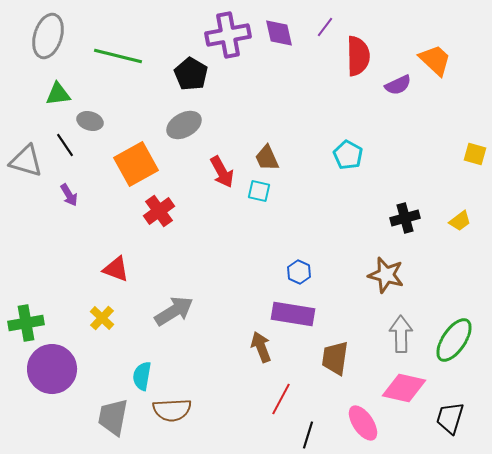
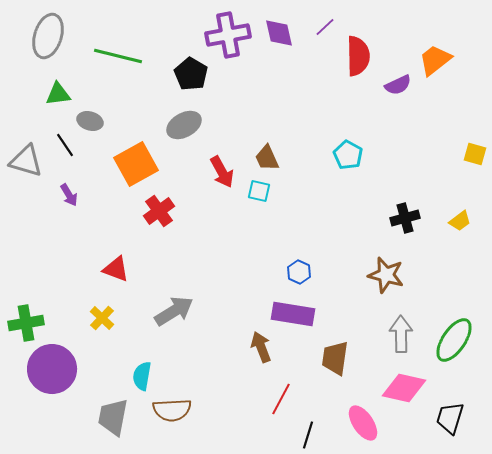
purple line at (325, 27): rotated 10 degrees clockwise
orange trapezoid at (435, 60): rotated 81 degrees counterclockwise
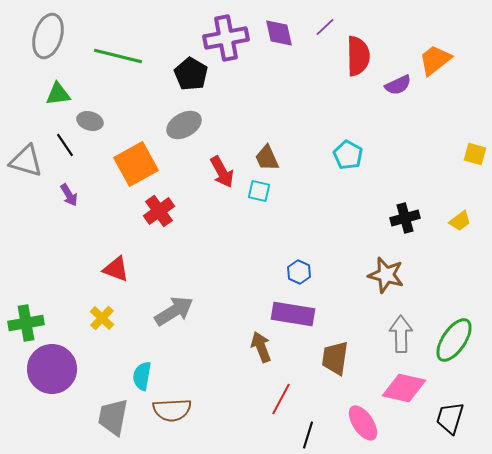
purple cross at (228, 35): moved 2 px left, 3 px down
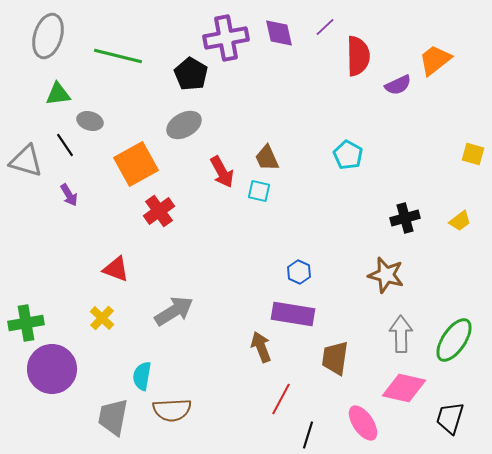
yellow square at (475, 154): moved 2 px left
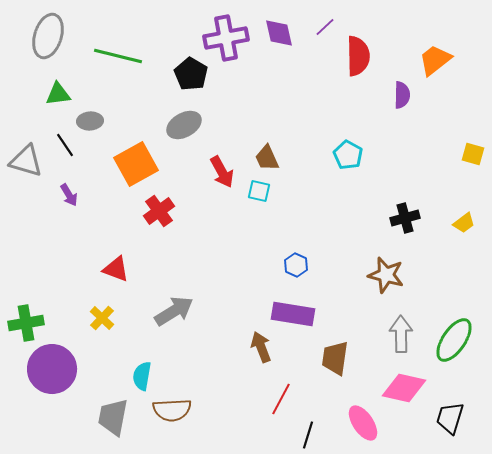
purple semicircle at (398, 85): moved 4 px right, 10 px down; rotated 64 degrees counterclockwise
gray ellipse at (90, 121): rotated 20 degrees counterclockwise
yellow trapezoid at (460, 221): moved 4 px right, 2 px down
blue hexagon at (299, 272): moved 3 px left, 7 px up
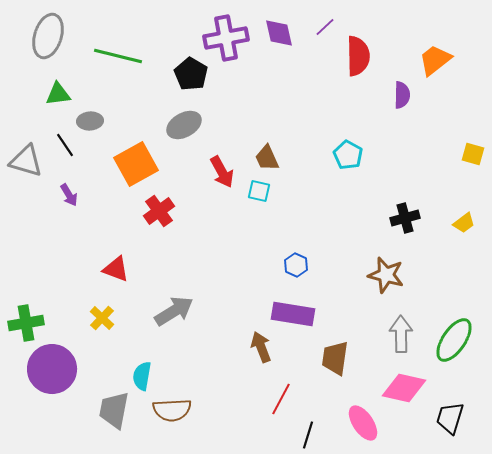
gray trapezoid at (113, 417): moved 1 px right, 7 px up
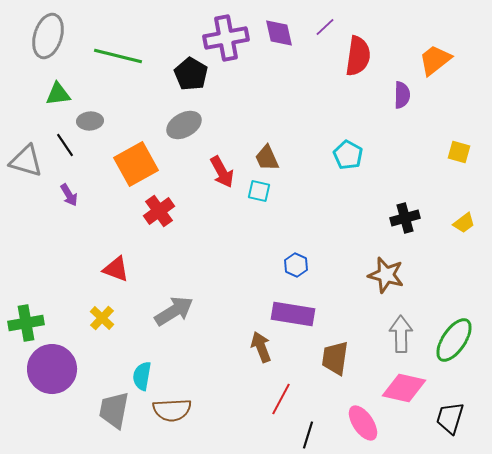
red semicircle at (358, 56): rotated 9 degrees clockwise
yellow square at (473, 154): moved 14 px left, 2 px up
